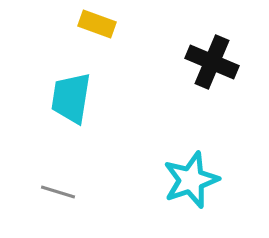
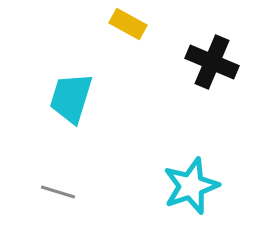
yellow rectangle: moved 31 px right; rotated 9 degrees clockwise
cyan trapezoid: rotated 8 degrees clockwise
cyan star: moved 6 px down
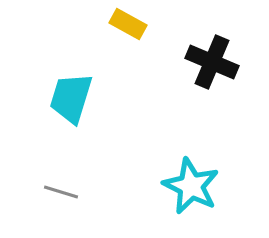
cyan star: rotated 26 degrees counterclockwise
gray line: moved 3 px right
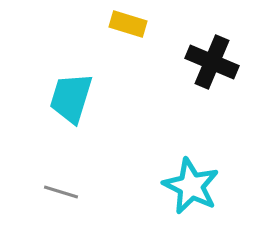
yellow rectangle: rotated 12 degrees counterclockwise
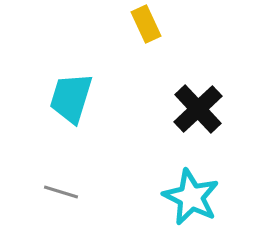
yellow rectangle: moved 18 px right; rotated 48 degrees clockwise
black cross: moved 14 px left, 47 px down; rotated 24 degrees clockwise
cyan star: moved 11 px down
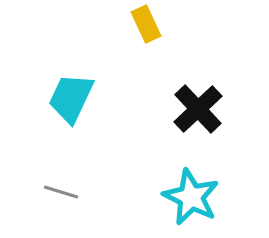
cyan trapezoid: rotated 8 degrees clockwise
